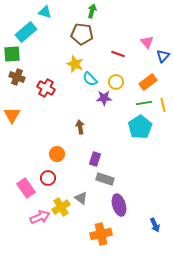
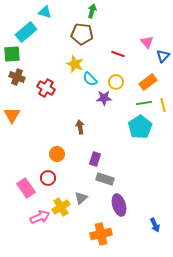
gray triangle: rotated 40 degrees clockwise
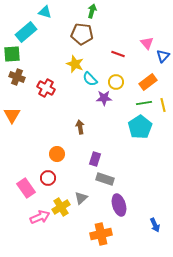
pink triangle: moved 1 px down
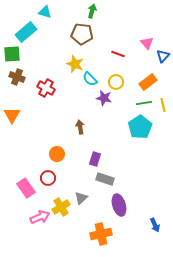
purple star: rotated 14 degrees clockwise
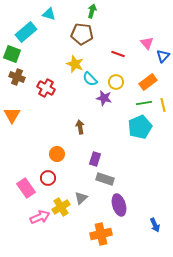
cyan triangle: moved 4 px right, 2 px down
green square: rotated 24 degrees clockwise
cyan pentagon: rotated 10 degrees clockwise
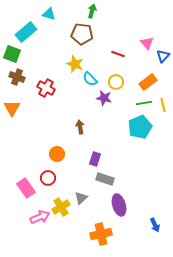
orange triangle: moved 7 px up
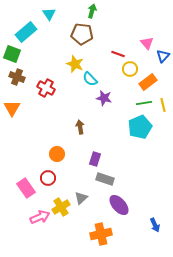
cyan triangle: rotated 40 degrees clockwise
yellow circle: moved 14 px right, 13 px up
purple ellipse: rotated 25 degrees counterclockwise
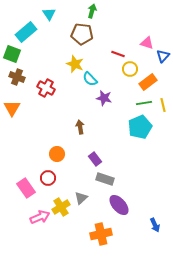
pink triangle: rotated 32 degrees counterclockwise
purple rectangle: rotated 56 degrees counterclockwise
